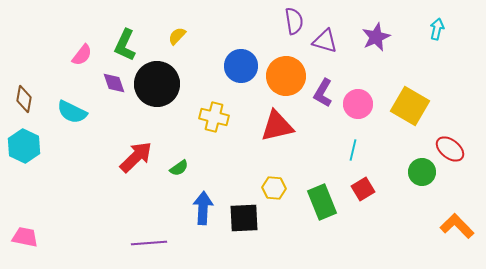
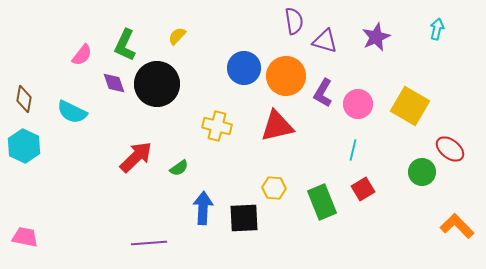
blue circle: moved 3 px right, 2 px down
yellow cross: moved 3 px right, 9 px down
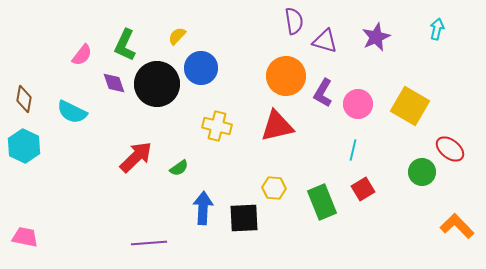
blue circle: moved 43 px left
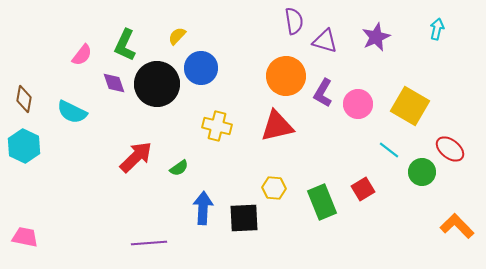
cyan line: moved 36 px right; rotated 65 degrees counterclockwise
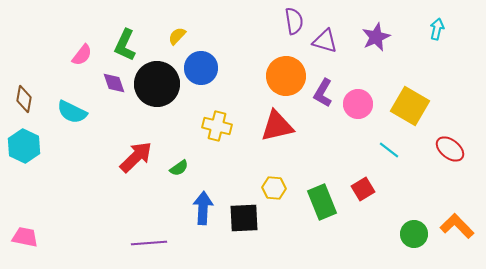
green circle: moved 8 px left, 62 px down
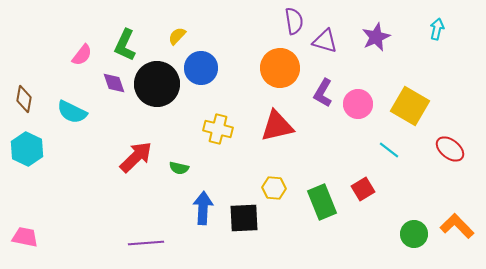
orange circle: moved 6 px left, 8 px up
yellow cross: moved 1 px right, 3 px down
cyan hexagon: moved 3 px right, 3 px down
green semicircle: rotated 48 degrees clockwise
purple line: moved 3 px left
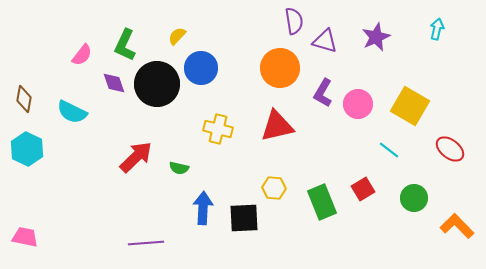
green circle: moved 36 px up
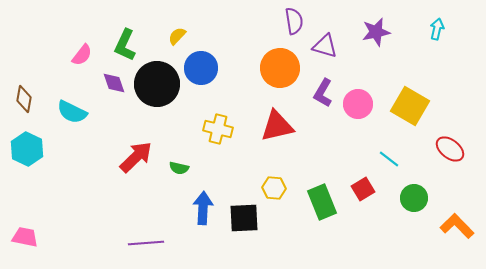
purple star: moved 5 px up; rotated 12 degrees clockwise
purple triangle: moved 5 px down
cyan line: moved 9 px down
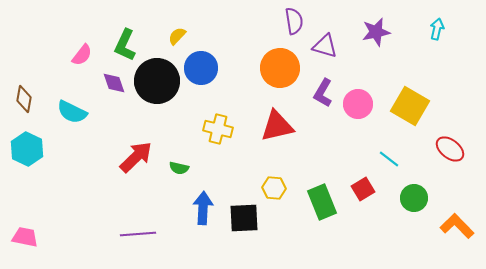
black circle: moved 3 px up
purple line: moved 8 px left, 9 px up
